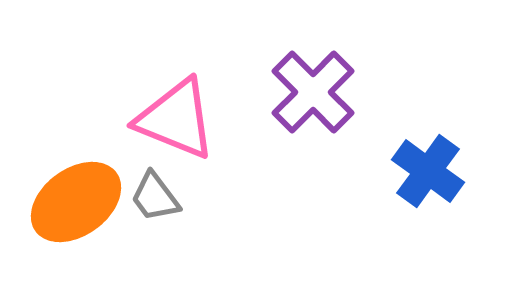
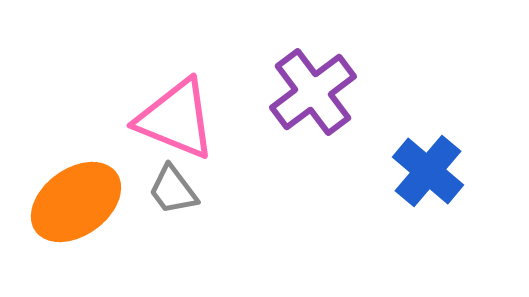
purple cross: rotated 8 degrees clockwise
blue cross: rotated 4 degrees clockwise
gray trapezoid: moved 18 px right, 7 px up
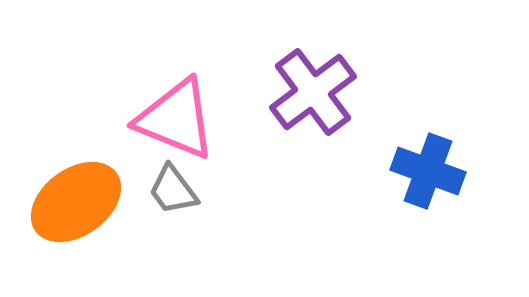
blue cross: rotated 20 degrees counterclockwise
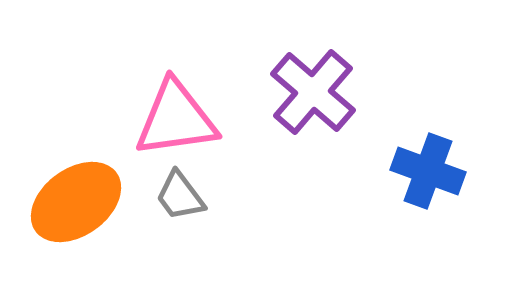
purple cross: rotated 12 degrees counterclockwise
pink triangle: rotated 30 degrees counterclockwise
gray trapezoid: moved 7 px right, 6 px down
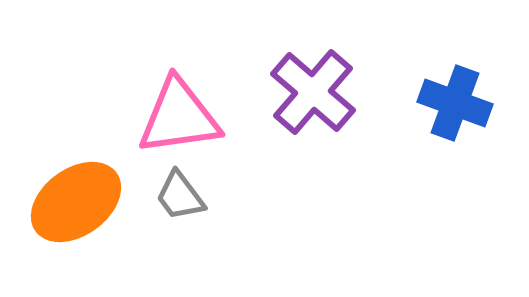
pink triangle: moved 3 px right, 2 px up
blue cross: moved 27 px right, 68 px up
